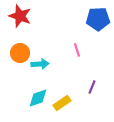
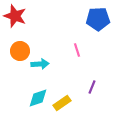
red star: moved 5 px left
orange circle: moved 2 px up
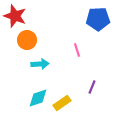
orange circle: moved 7 px right, 11 px up
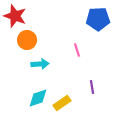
purple line: rotated 32 degrees counterclockwise
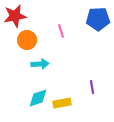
red star: rotated 30 degrees counterclockwise
pink line: moved 16 px left, 19 px up
yellow rectangle: rotated 24 degrees clockwise
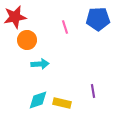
red star: moved 1 px down
pink line: moved 4 px right, 4 px up
purple line: moved 1 px right, 4 px down
cyan diamond: moved 2 px down
yellow rectangle: rotated 24 degrees clockwise
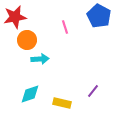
blue pentagon: moved 1 px right, 3 px up; rotated 30 degrees clockwise
cyan arrow: moved 5 px up
purple line: rotated 48 degrees clockwise
cyan diamond: moved 8 px left, 6 px up
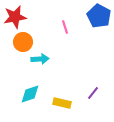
orange circle: moved 4 px left, 2 px down
purple line: moved 2 px down
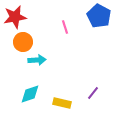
cyan arrow: moved 3 px left, 1 px down
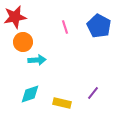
blue pentagon: moved 10 px down
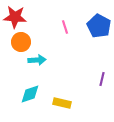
red star: rotated 15 degrees clockwise
orange circle: moved 2 px left
purple line: moved 9 px right, 14 px up; rotated 24 degrees counterclockwise
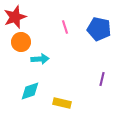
red star: rotated 25 degrees counterclockwise
blue pentagon: moved 3 px down; rotated 15 degrees counterclockwise
cyan arrow: moved 3 px right, 1 px up
cyan diamond: moved 3 px up
